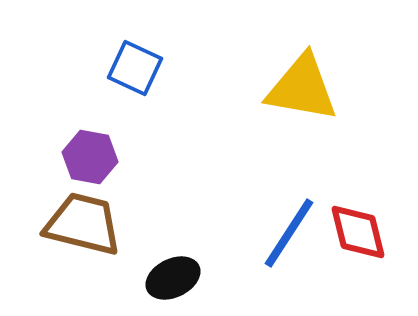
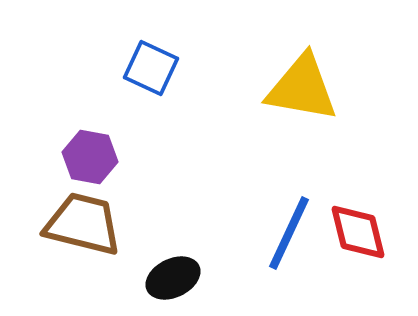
blue square: moved 16 px right
blue line: rotated 8 degrees counterclockwise
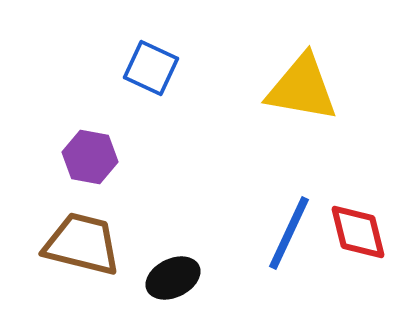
brown trapezoid: moved 1 px left, 20 px down
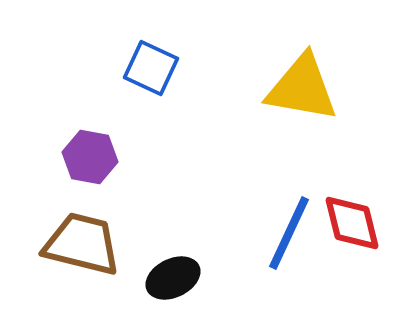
red diamond: moved 6 px left, 9 px up
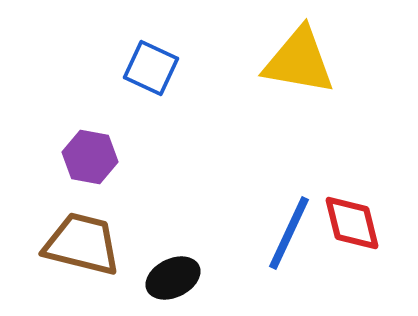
yellow triangle: moved 3 px left, 27 px up
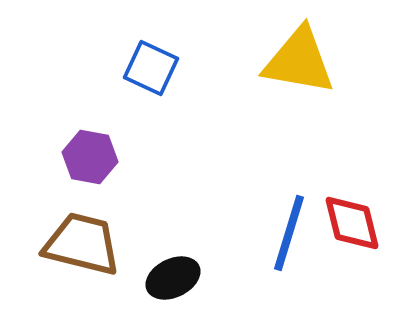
blue line: rotated 8 degrees counterclockwise
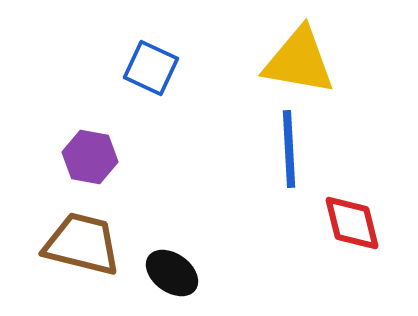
blue line: moved 84 px up; rotated 20 degrees counterclockwise
black ellipse: moved 1 px left, 5 px up; rotated 62 degrees clockwise
